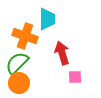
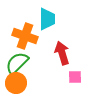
orange circle: moved 3 px left
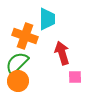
orange circle: moved 2 px right, 2 px up
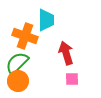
cyan trapezoid: moved 1 px left, 1 px down
red arrow: moved 4 px right
pink square: moved 3 px left, 2 px down
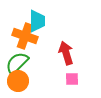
cyan trapezoid: moved 9 px left, 1 px down
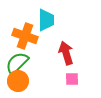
cyan trapezoid: moved 9 px right, 1 px up
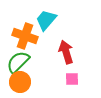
cyan trapezoid: rotated 140 degrees counterclockwise
red arrow: moved 1 px up
green semicircle: moved 1 px right, 1 px up
orange circle: moved 2 px right, 1 px down
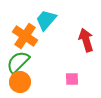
orange cross: rotated 15 degrees clockwise
red arrow: moved 20 px right, 12 px up
